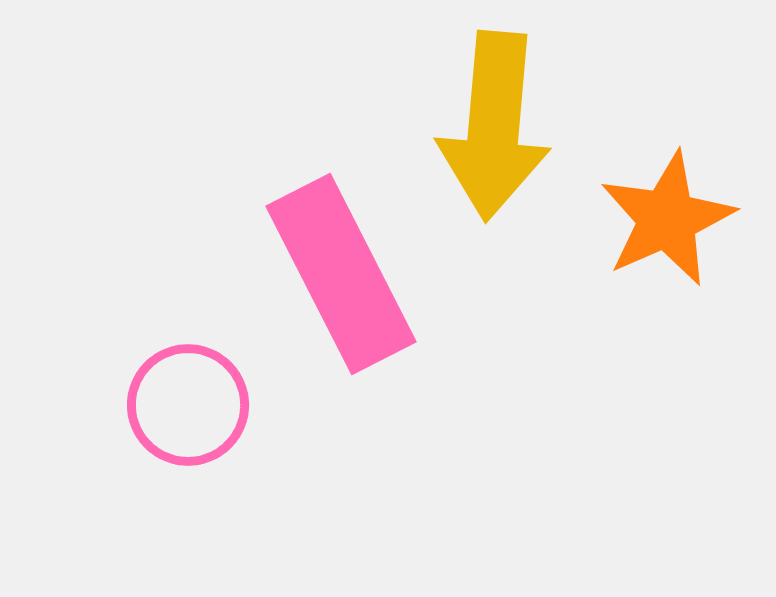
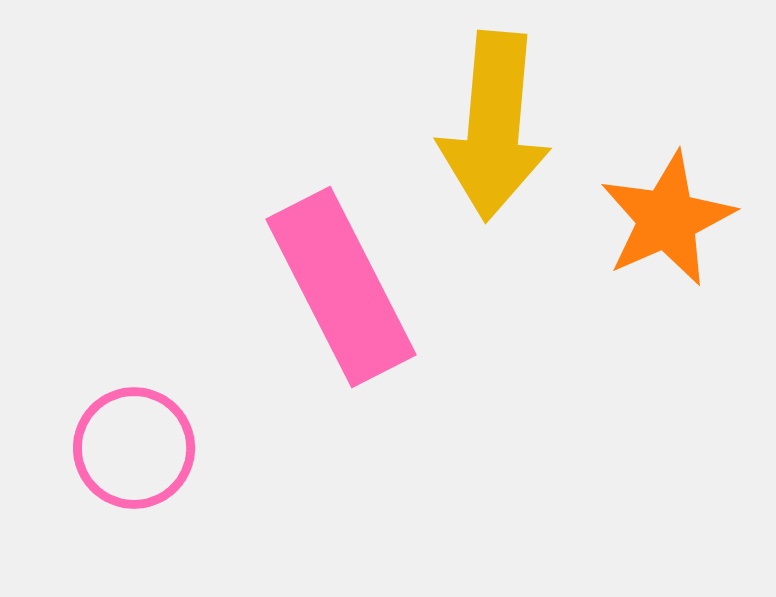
pink rectangle: moved 13 px down
pink circle: moved 54 px left, 43 px down
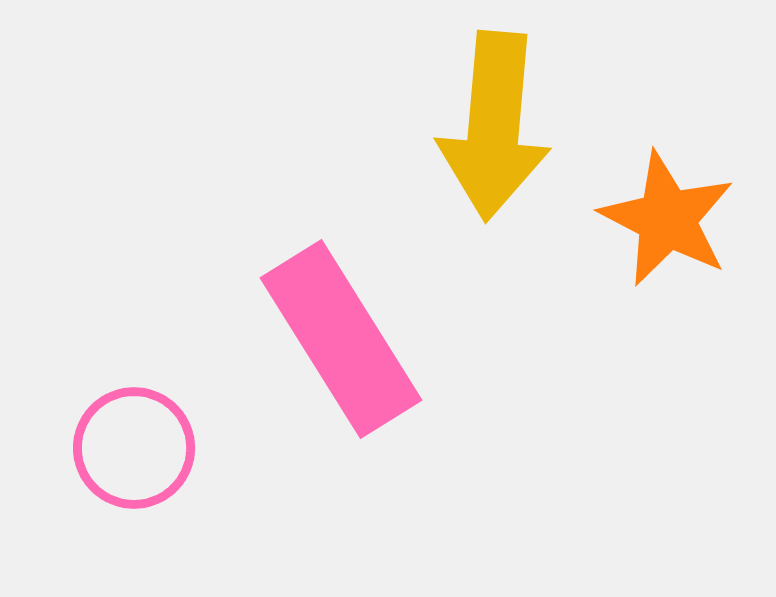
orange star: rotated 21 degrees counterclockwise
pink rectangle: moved 52 px down; rotated 5 degrees counterclockwise
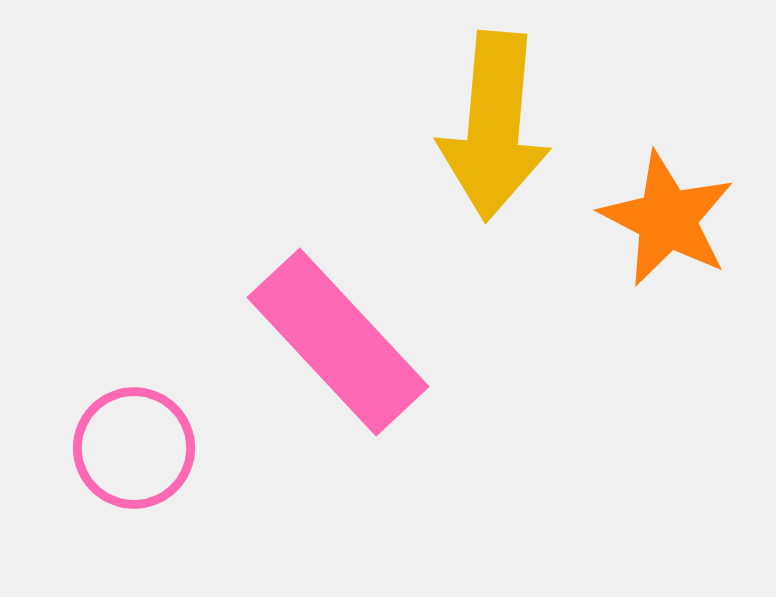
pink rectangle: moved 3 px left, 3 px down; rotated 11 degrees counterclockwise
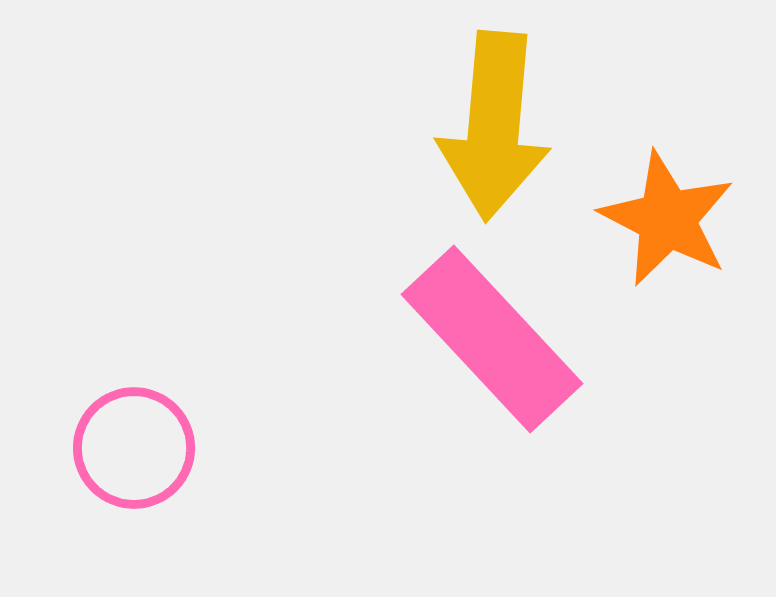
pink rectangle: moved 154 px right, 3 px up
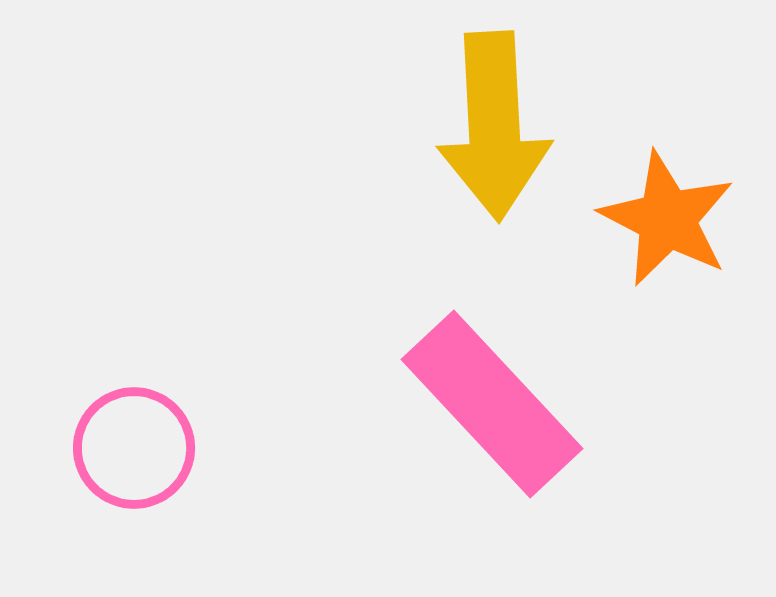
yellow arrow: rotated 8 degrees counterclockwise
pink rectangle: moved 65 px down
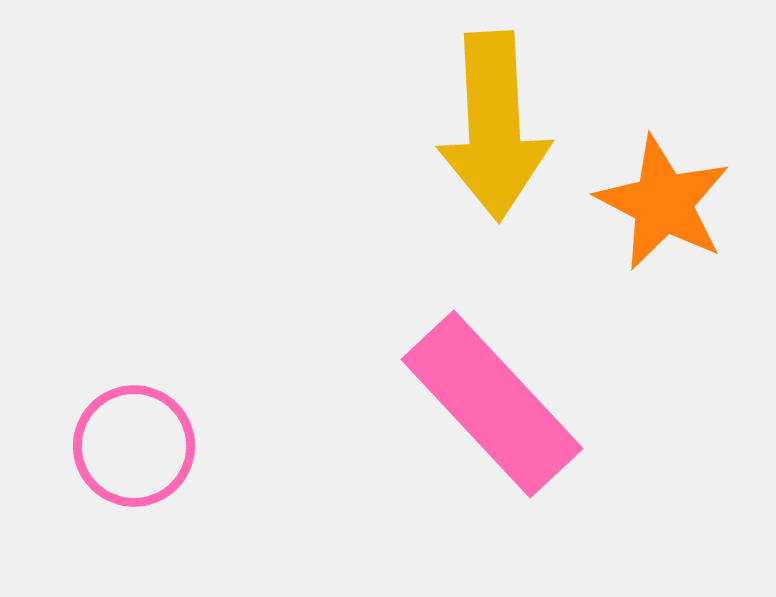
orange star: moved 4 px left, 16 px up
pink circle: moved 2 px up
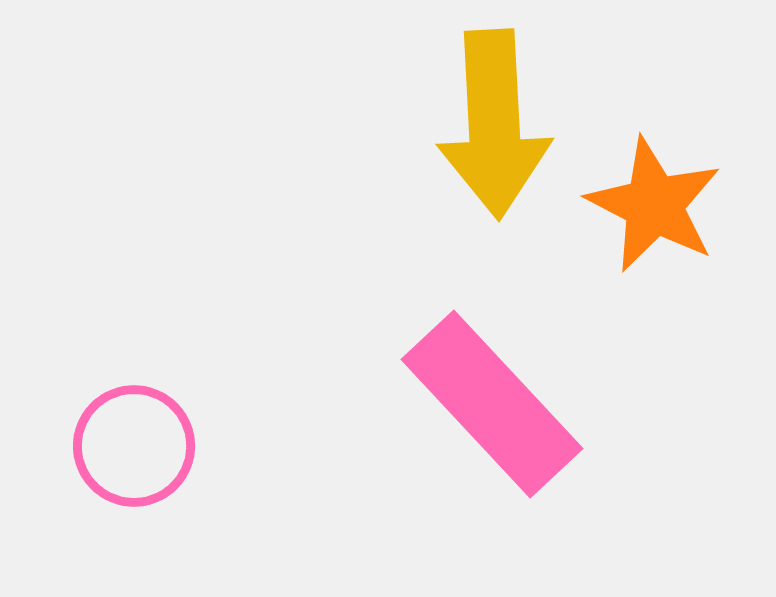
yellow arrow: moved 2 px up
orange star: moved 9 px left, 2 px down
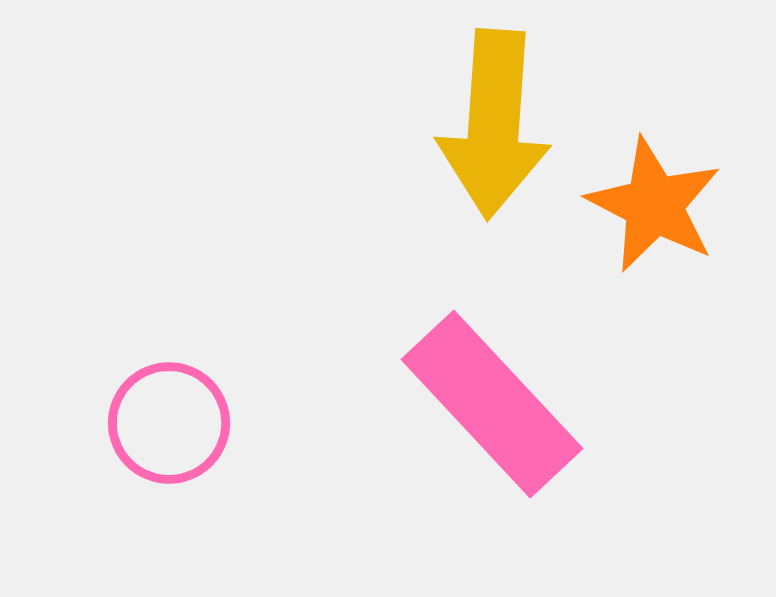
yellow arrow: rotated 7 degrees clockwise
pink circle: moved 35 px right, 23 px up
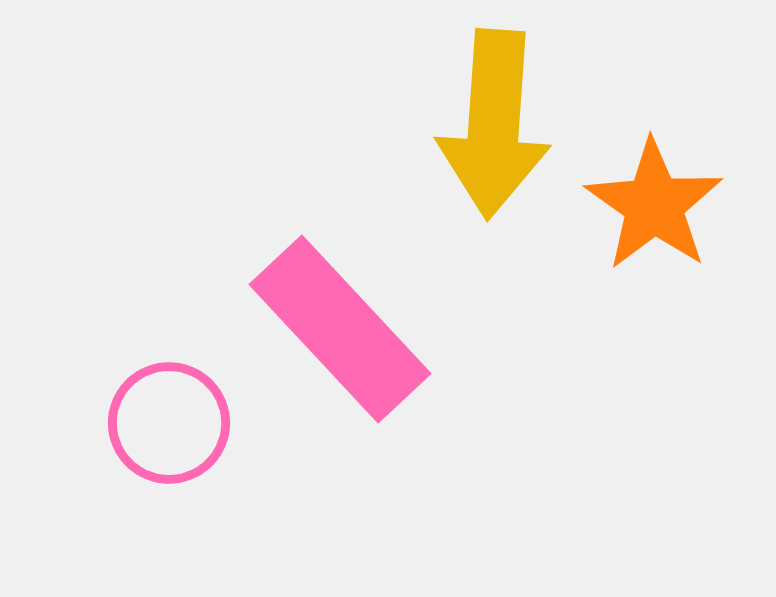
orange star: rotated 8 degrees clockwise
pink rectangle: moved 152 px left, 75 px up
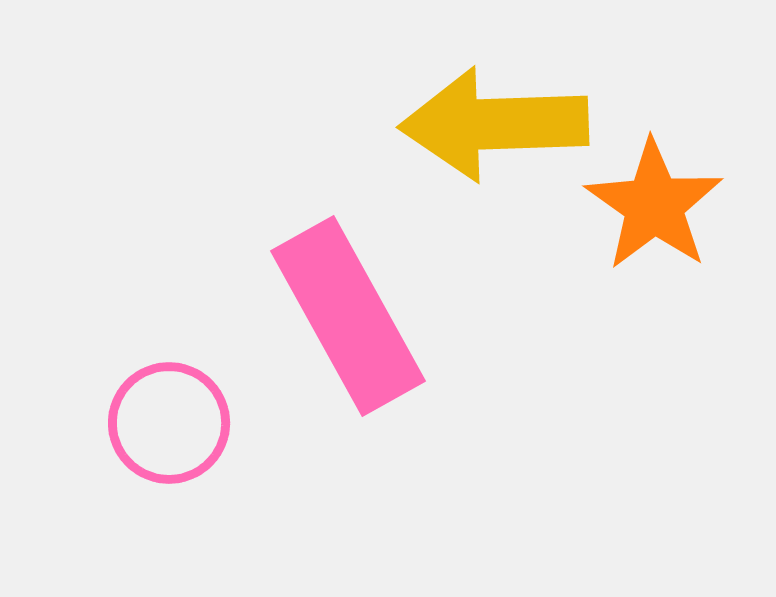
yellow arrow: rotated 84 degrees clockwise
pink rectangle: moved 8 px right, 13 px up; rotated 14 degrees clockwise
